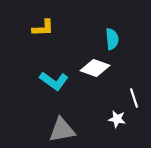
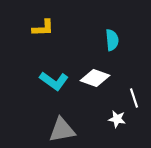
cyan semicircle: moved 1 px down
white diamond: moved 10 px down
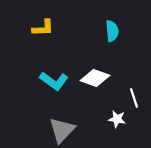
cyan semicircle: moved 9 px up
gray triangle: rotated 36 degrees counterclockwise
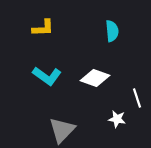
cyan L-shape: moved 7 px left, 5 px up
white line: moved 3 px right
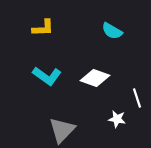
cyan semicircle: rotated 125 degrees clockwise
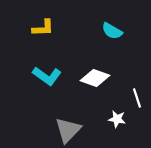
gray triangle: moved 6 px right
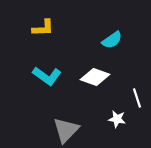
cyan semicircle: moved 9 px down; rotated 65 degrees counterclockwise
white diamond: moved 1 px up
gray triangle: moved 2 px left
